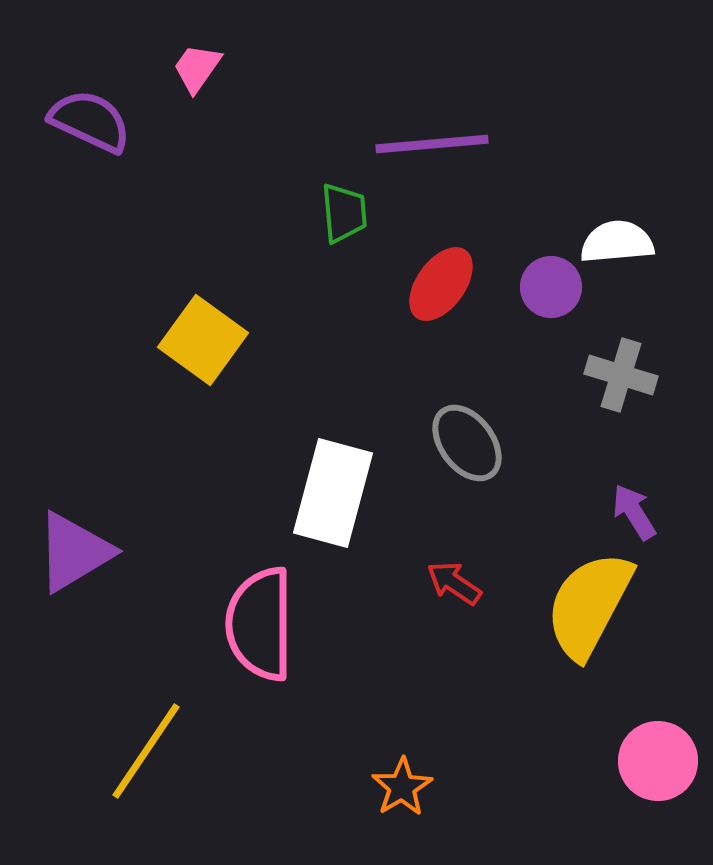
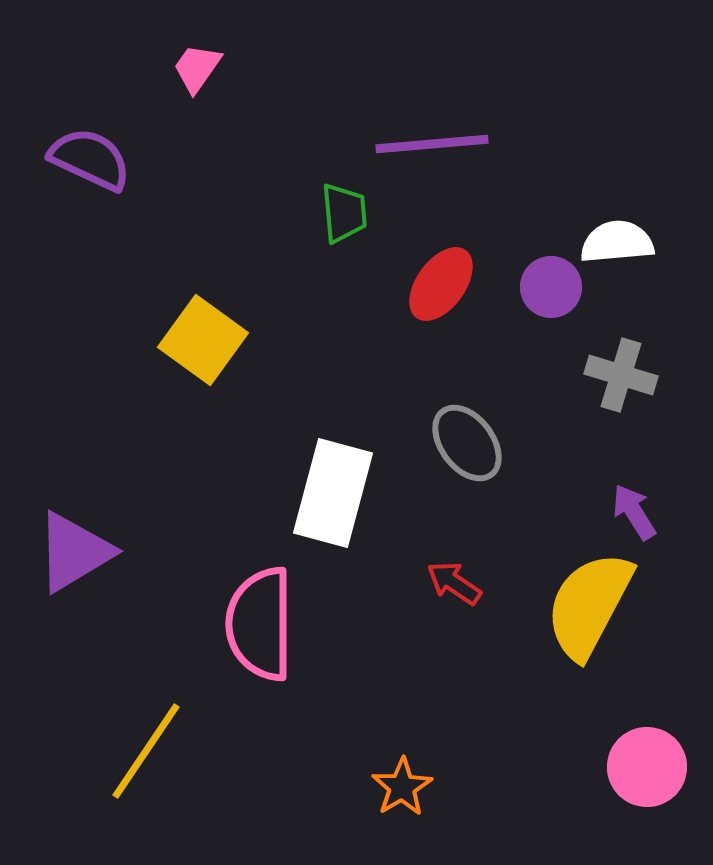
purple semicircle: moved 38 px down
pink circle: moved 11 px left, 6 px down
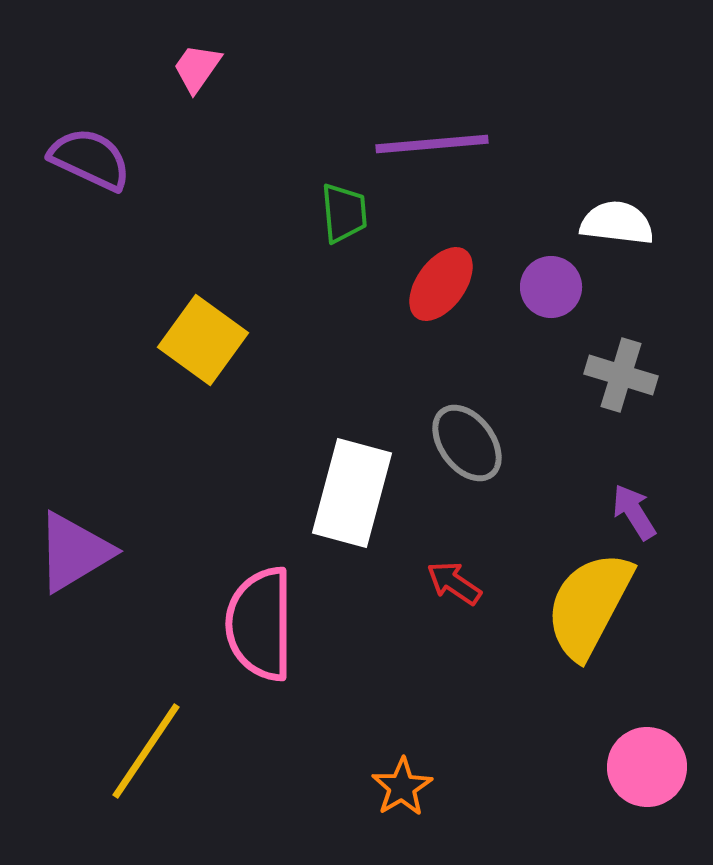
white semicircle: moved 19 px up; rotated 12 degrees clockwise
white rectangle: moved 19 px right
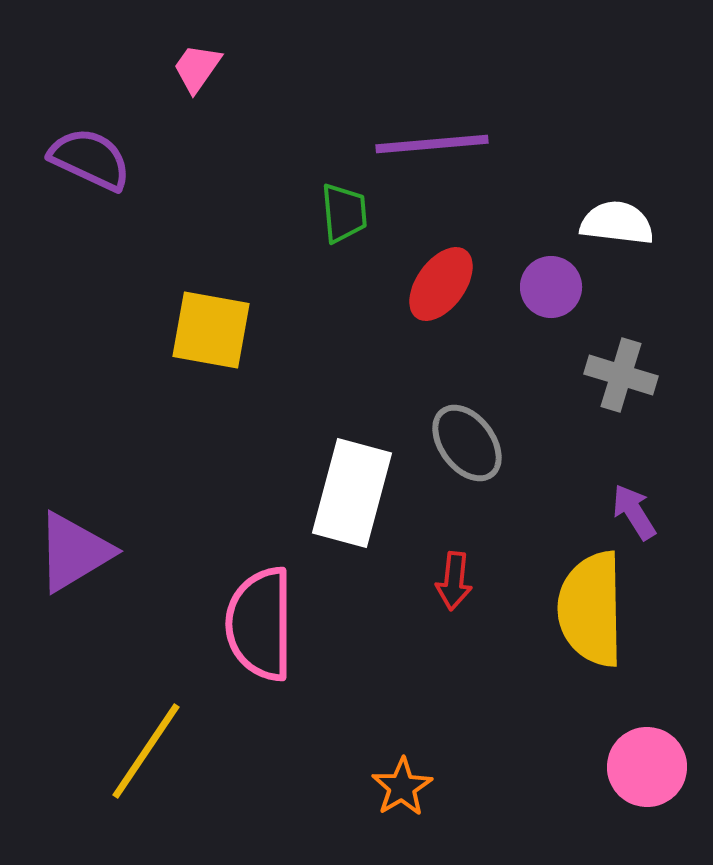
yellow square: moved 8 px right, 10 px up; rotated 26 degrees counterclockwise
red arrow: moved 2 px up; rotated 118 degrees counterclockwise
yellow semicircle: moved 2 px right, 4 px down; rotated 29 degrees counterclockwise
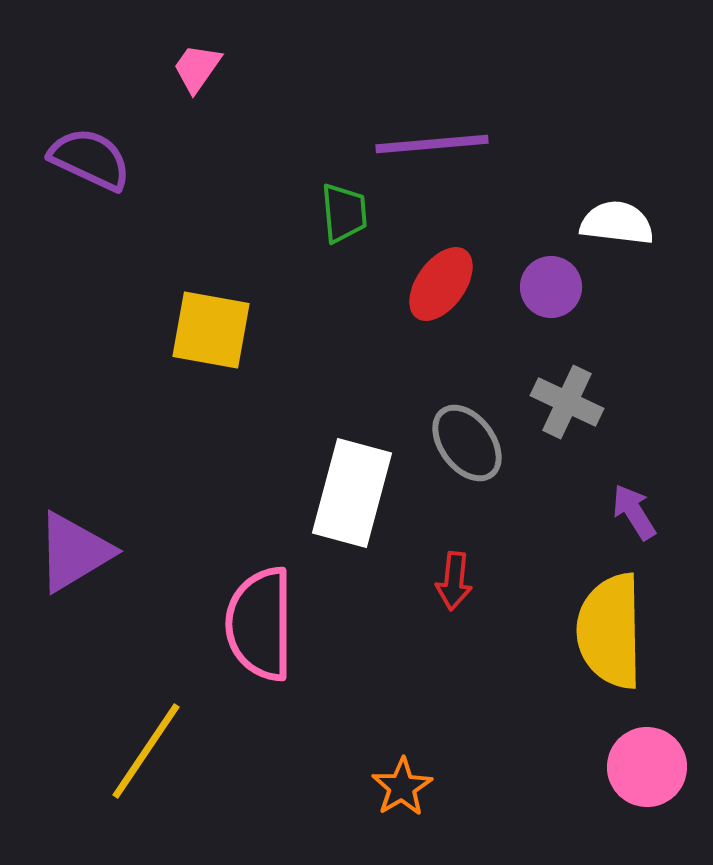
gray cross: moved 54 px left, 27 px down; rotated 8 degrees clockwise
yellow semicircle: moved 19 px right, 22 px down
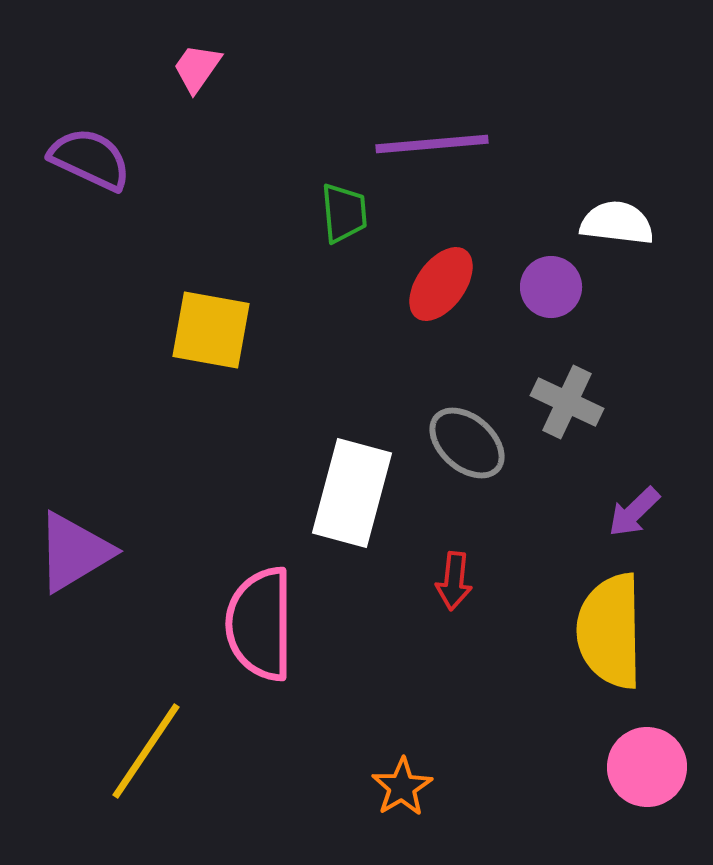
gray ellipse: rotated 12 degrees counterclockwise
purple arrow: rotated 102 degrees counterclockwise
